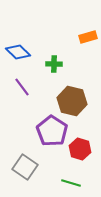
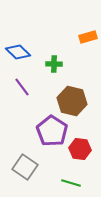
red hexagon: rotated 10 degrees counterclockwise
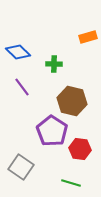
gray square: moved 4 px left
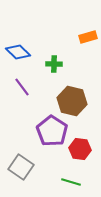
green line: moved 1 px up
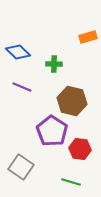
purple line: rotated 30 degrees counterclockwise
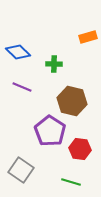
purple pentagon: moved 2 px left
gray square: moved 3 px down
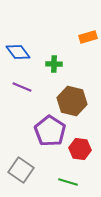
blue diamond: rotated 10 degrees clockwise
green line: moved 3 px left
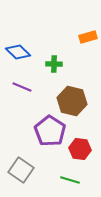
blue diamond: rotated 10 degrees counterclockwise
green line: moved 2 px right, 2 px up
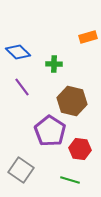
purple line: rotated 30 degrees clockwise
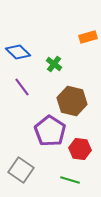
green cross: rotated 35 degrees clockwise
